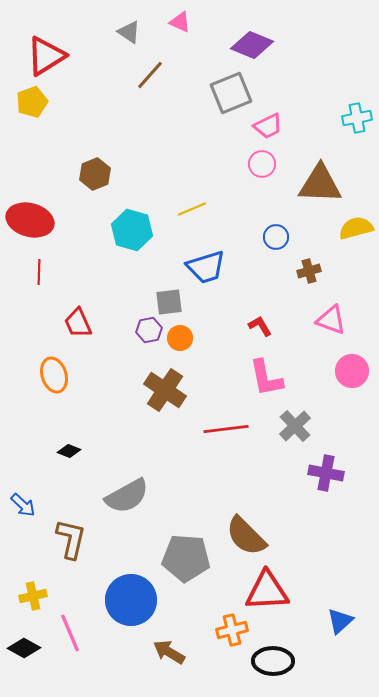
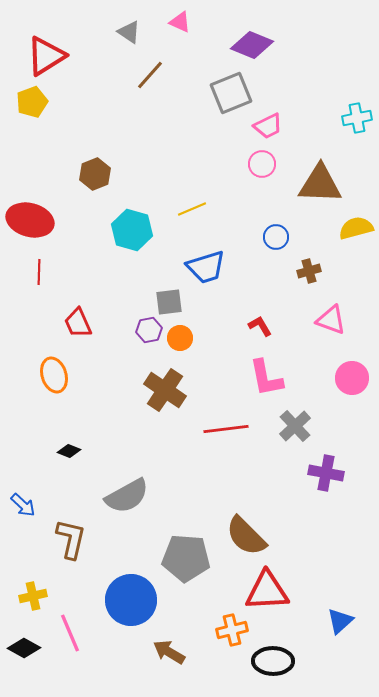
pink circle at (352, 371): moved 7 px down
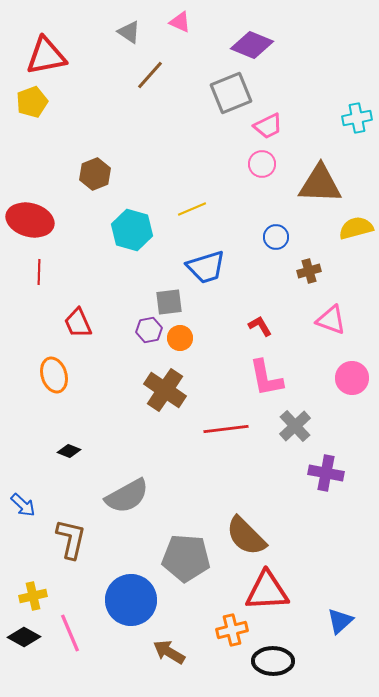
red triangle at (46, 56): rotated 21 degrees clockwise
black diamond at (24, 648): moved 11 px up
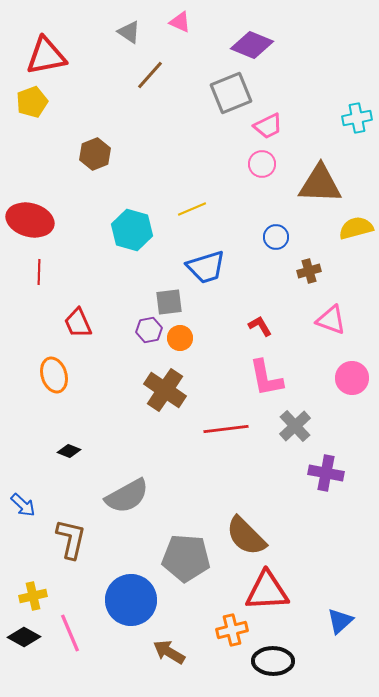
brown hexagon at (95, 174): moved 20 px up
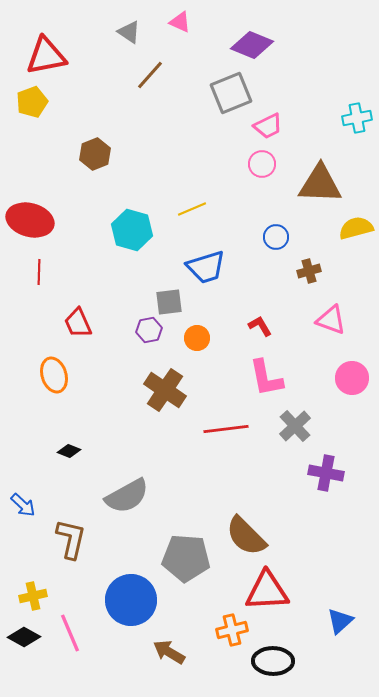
orange circle at (180, 338): moved 17 px right
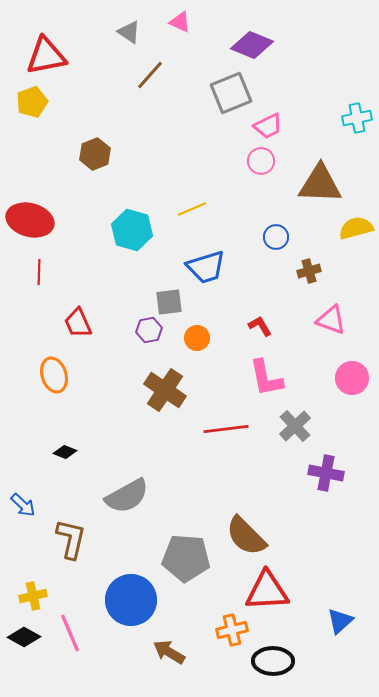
pink circle at (262, 164): moved 1 px left, 3 px up
black diamond at (69, 451): moved 4 px left, 1 px down
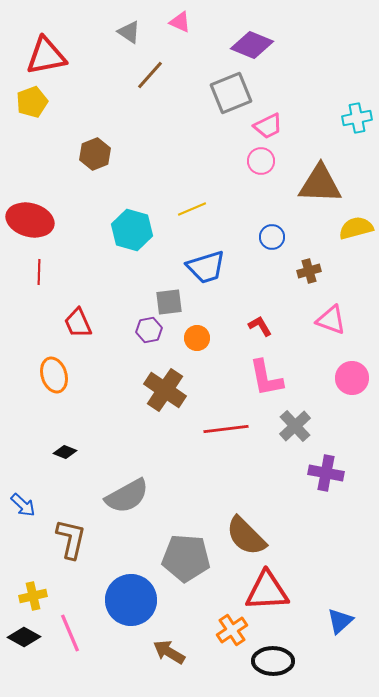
blue circle at (276, 237): moved 4 px left
orange cross at (232, 630): rotated 20 degrees counterclockwise
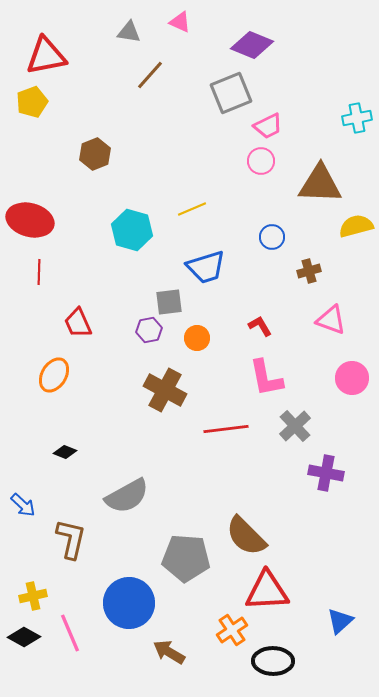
gray triangle at (129, 32): rotated 25 degrees counterclockwise
yellow semicircle at (356, 228): moved 2 px up
orange ellipse at (54, 375): rotated 48 degrees clockwise
brown cross at (165, 390): rotated 6 degrees counterclockwise
blue circle at (131, 600): moved 2 px left, 3 px down
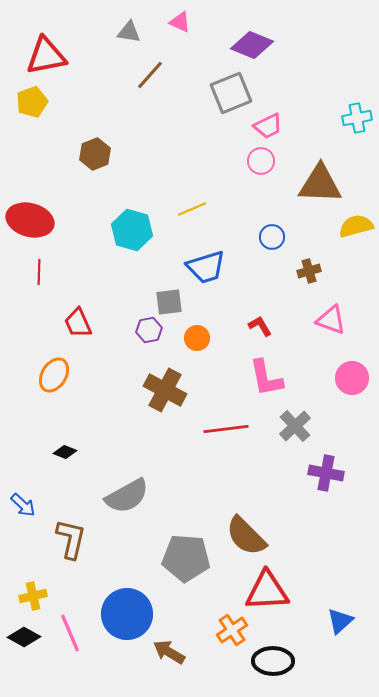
blue circle at (129, 603): moved 2 px left, 11 px down
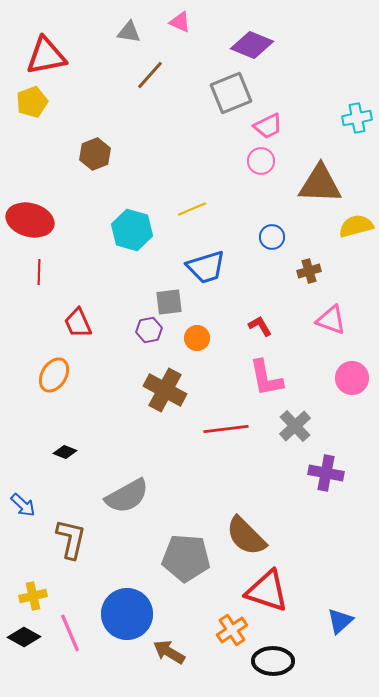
red triangle at (267, 591): rotated 21 degrees clockwise
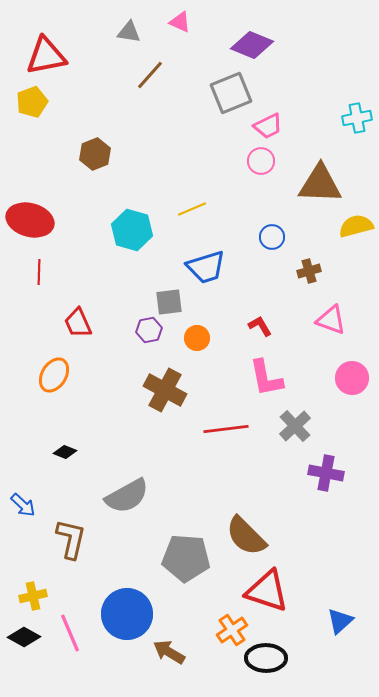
black ellipse at (273, 661): moved 7 px left, 3 px up
